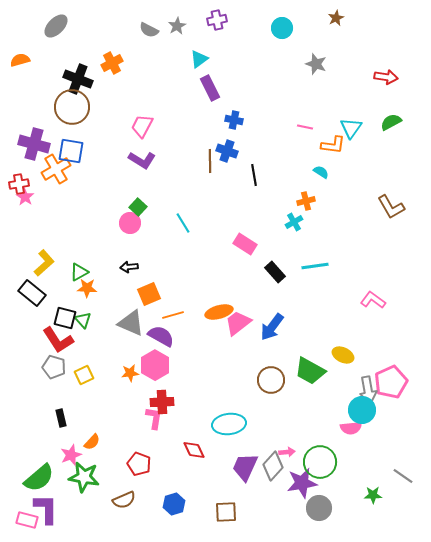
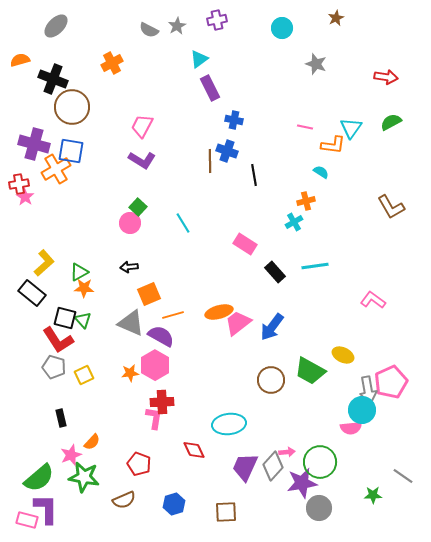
black cross at (78, 79): moved 25 px left
orange star at (87, 288): moved 3 px left
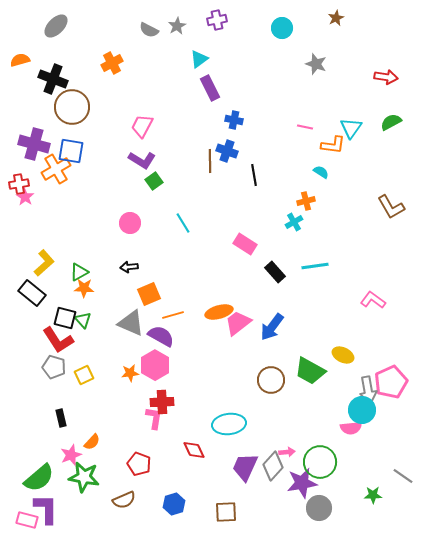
green square at (138, 207): moved 16 px right, 26 px up; rotated 12 degrees clockwise
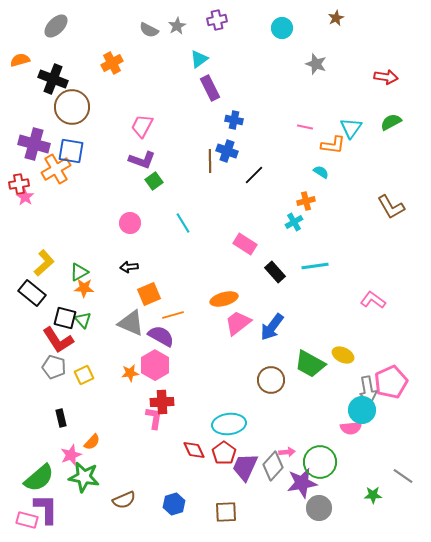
purple L-shape at (142, 160): rotated 12 degrees counterclockwise
black line at (254, 175): rotated 55 degrees clockwise
orange ellipse at (219, 312): moved 5 px right, 13 px up
green trapezoid at (310, 371): moved 7 px up
red pentagon at (139, 464): moved 85 px right, 11 px up; rotated 15 degrees clockwise
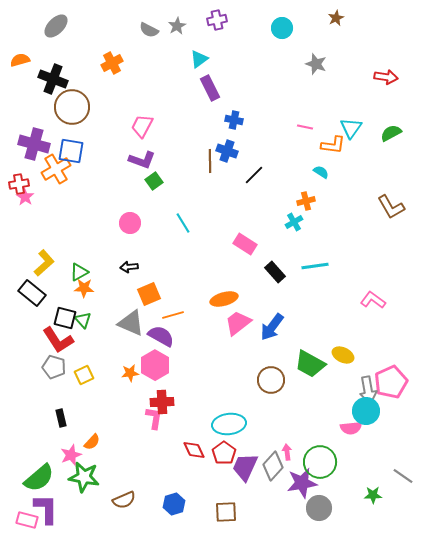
green semicircle at (391, 122): moved 11 px down
cyan circle at (362, 410): moved 4 px right, 1 px down
pink arrow at (287, 452): rotated 91 degrees counterclockwise
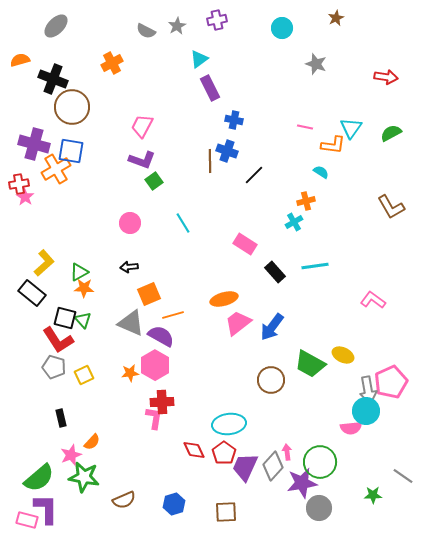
gray semicircle at (149, 30): moved 3 px left, 1 px down
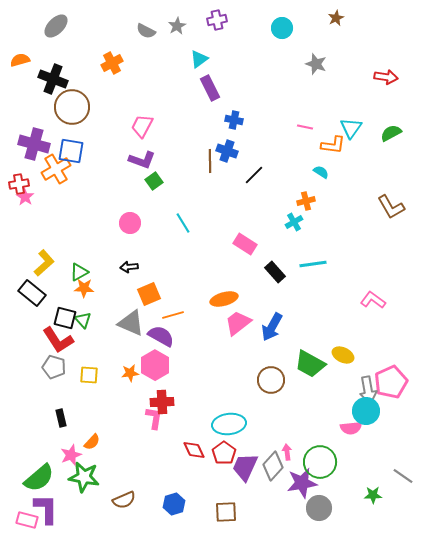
cyan line at (315, 266): moved 2 px left, 2 px up
blue arrow at (272, 327): rotated 8 degrees counterclockwise
yellow square at (84, 375): moved 5 px right; rotated 30 degrees clockwise
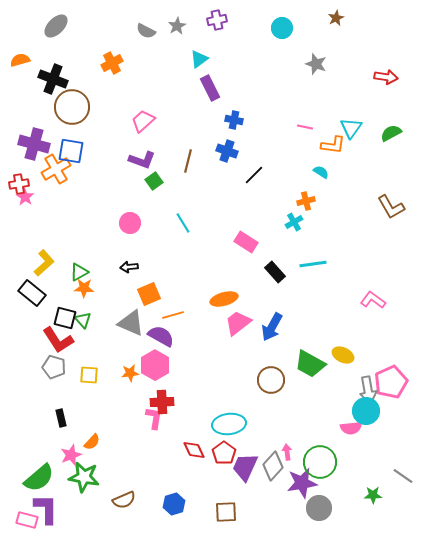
pink trapezoid at (142, 126): moved 1 px right, 5 px up; rotated 20 degrees clockwise
brown line at (210, 161): moved 22 px left; rotated 15 degrees clockwise
pink rectangle at (245, 244): moved 1 px right, 2 px up
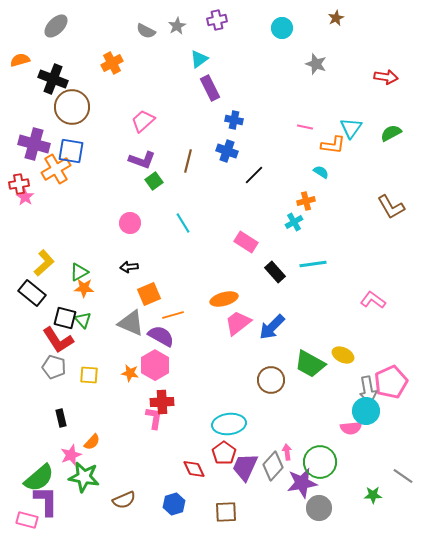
blue arrow at (272, 327): rotated 16 degrees clockwise
orange star at (130, 373): rotated 18 degrees clockwise
red diamond at (194, 450): moved 19 px down
purple L-shape at (46, 509): moved 8 px up
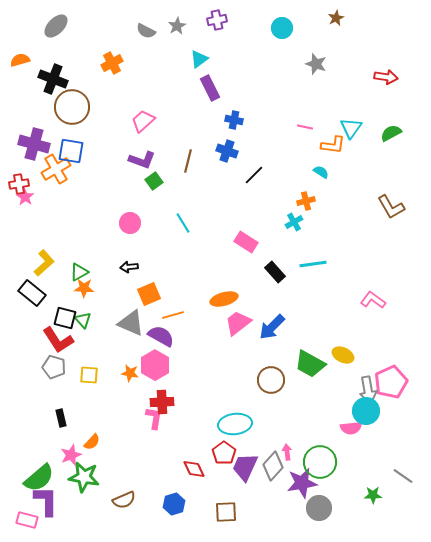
cyan ellipse at (229, 424): moved 6 px right
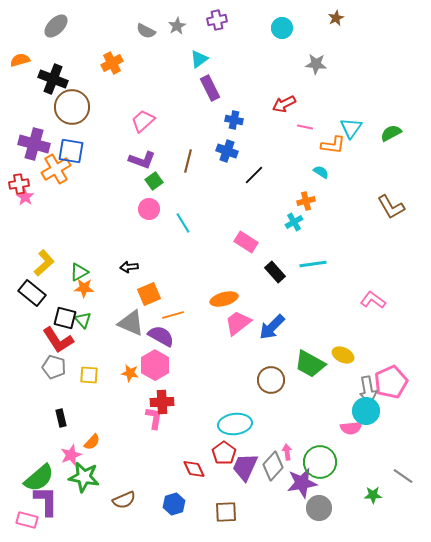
gray star at (316, 64): rotated 15 degrees counterclockwise
red arrow at (386, 77): moved 102 px left, 27 px down; rotated 145 degrees clockwise
pink circle at (130, 223): moved 19 px right, 14 px up
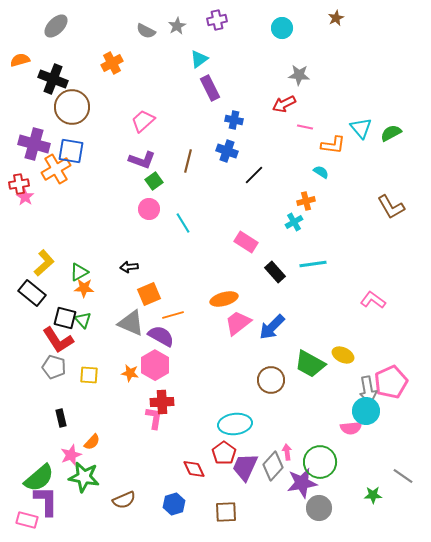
gray star at (316, 64): moved 17 px left, 11 px down
cyan triangle at (351, 128): moved 10 px right; rotated 15 degrees counterclockwise
